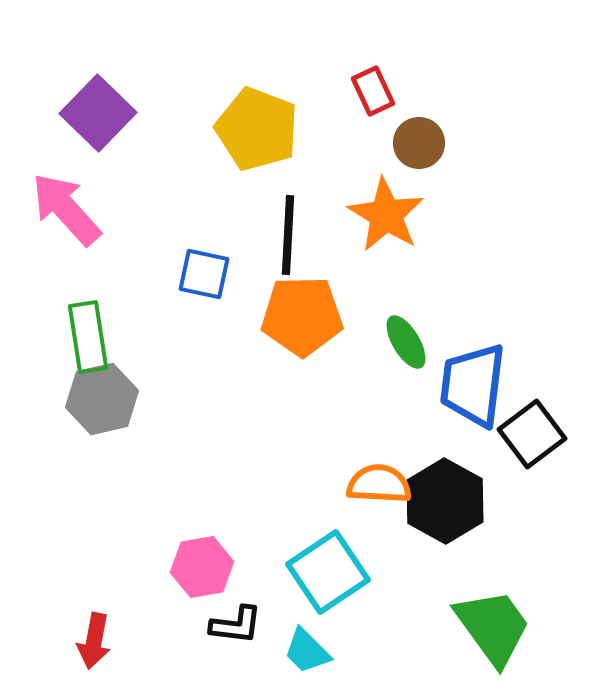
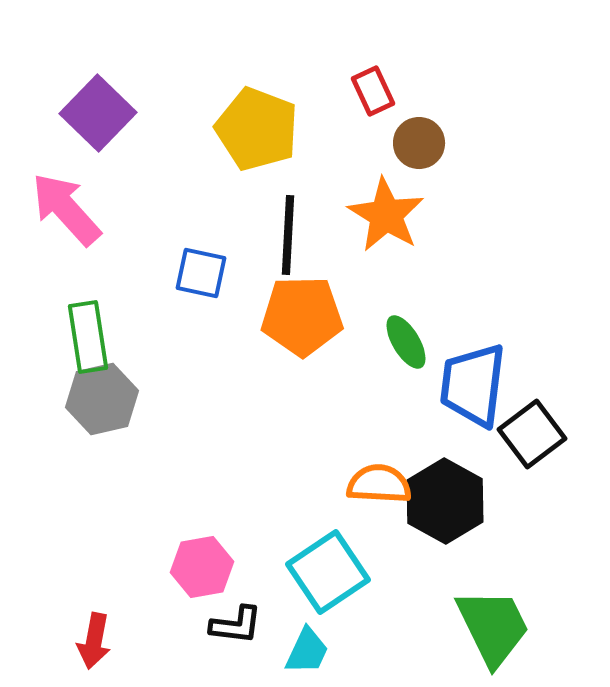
blue square: moved 3 px left, 1 px up
green trapezoid: rotated 10 degrees clockwise
cyan trapezoid: rotated 110 degrees counterclockwise
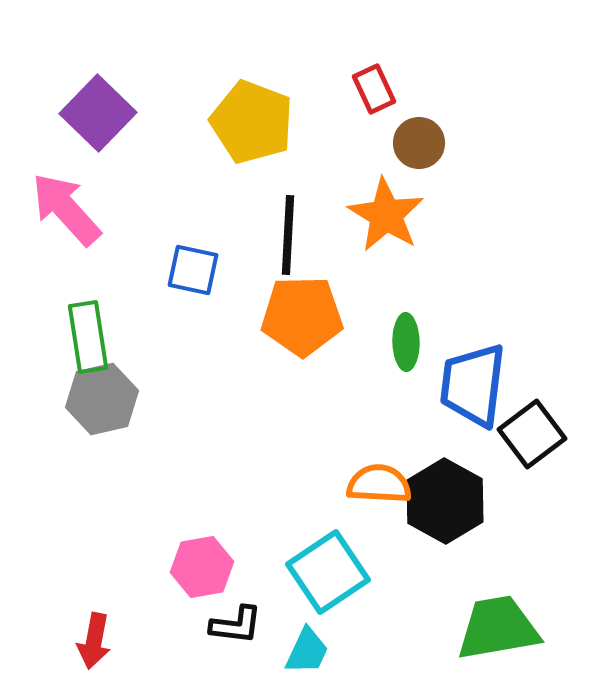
red rectangle: moved 1 px right, 2 px up
yellow pentagon: moved 5 px left, 7 px up
blue square: moved 8 px left, 3 px up
green ellipse: rotated 30 degrees clockwise
green trapezoid: moved 5 px right, 1 px down; rotated 74 degrees counterclockwise
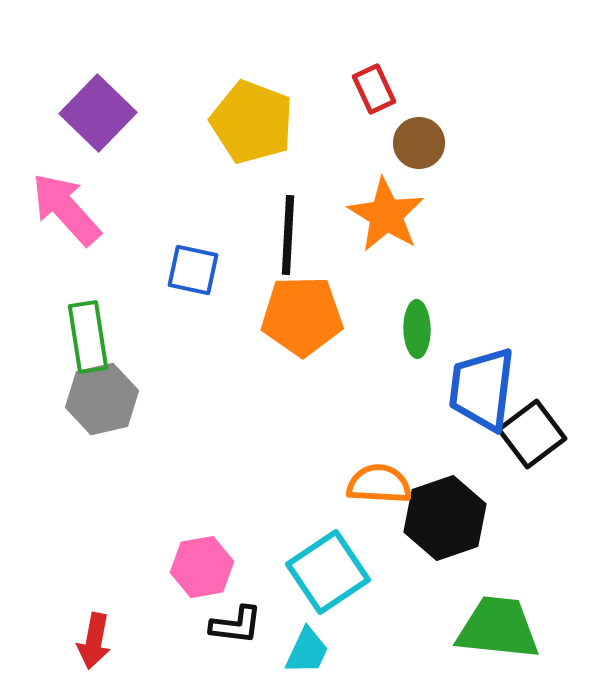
green ellipse: moved 11 px right, 13 px up
blue trapezoid: moved 9 px right, 4 px down
black hexagon: moved 17 px down; rotated 12 degrees clockwise
green trapezoid: rotated 16 degrees clockwise
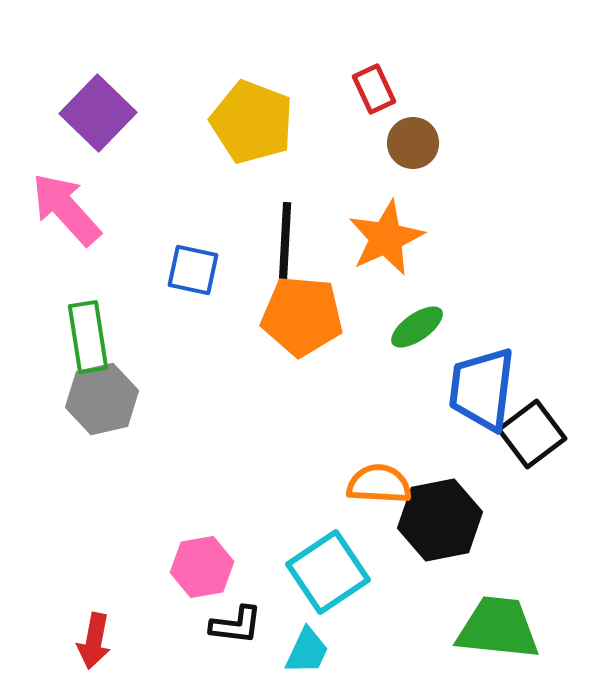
brown circle: moved 6 px left
orange star: moved 23 px down; rotated 16 degrees clockwise
black line: moved 3 px left, 7 px down
orange pentagon: rotated 6 degrees clockwise
green ellipse: moved 2 px up; rotated 56 degrees clockwise
black hexagon: moved 5 px left, 2 px down; rotated 8 degrees clockwise
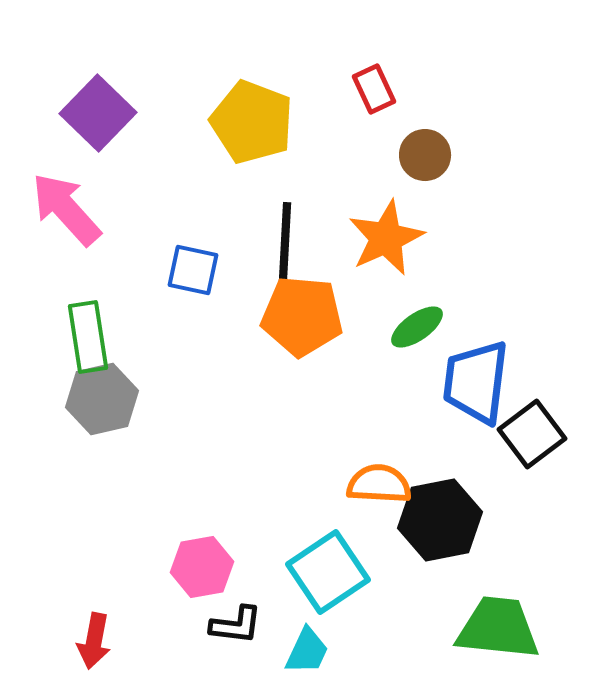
brown circle: moved 12 px right, 12 px down
blue trapezoid: moved 6 px left, 7 px up
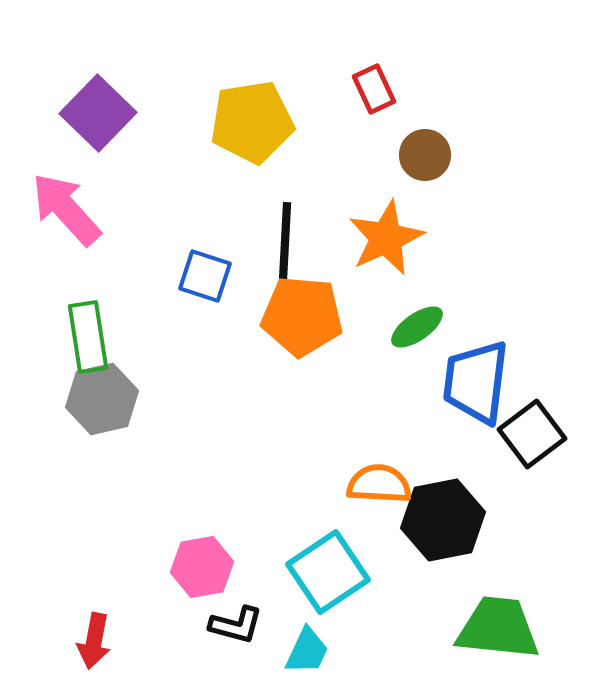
yellow pentagon: rotated 30 degrees counterclockwise
blue square: moved 12 px right, 6 px down; rotated 6 degrees clockwise
black hexagon: moved 3 px right
black L-shape: rotated 8 degrees clockwise
